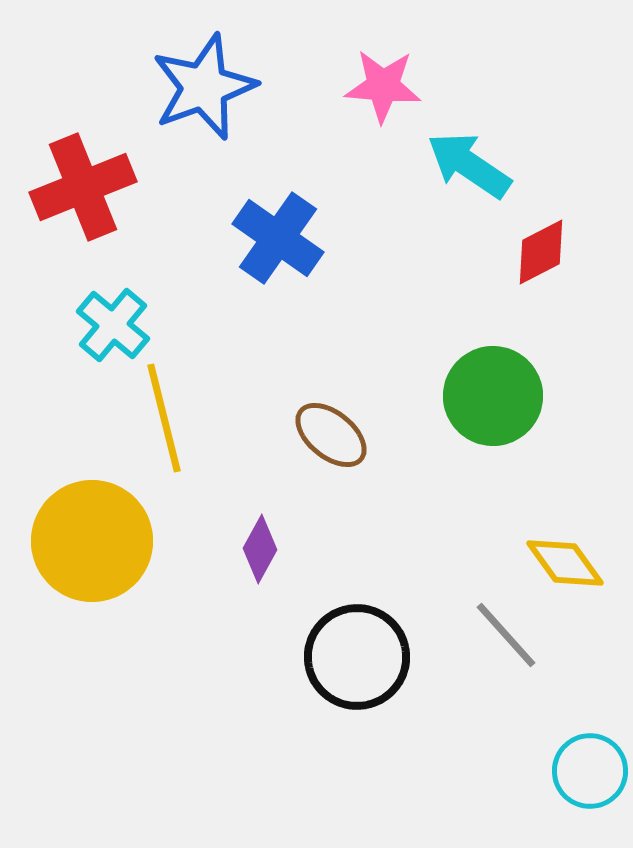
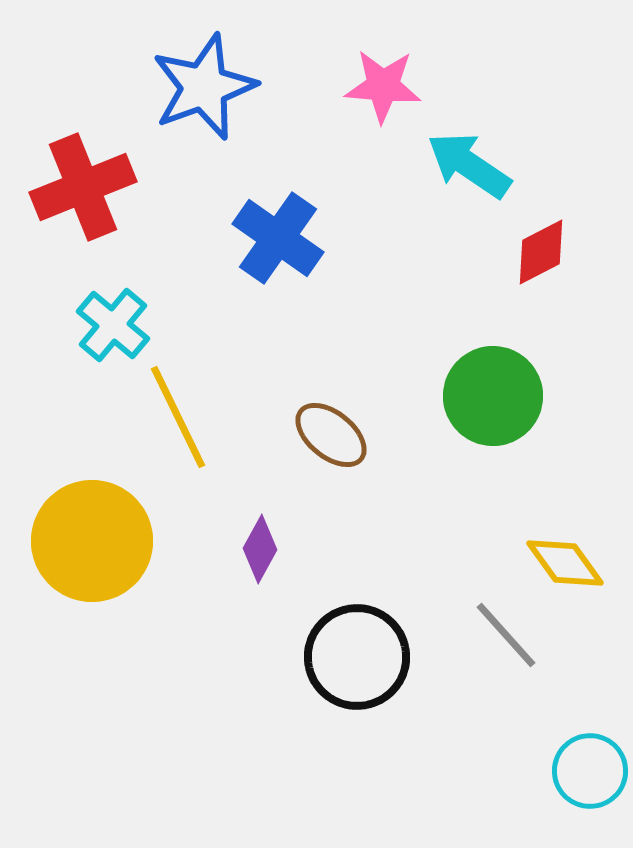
yellow line: moved 14 px right, 1 px up; rotated 12 degrees counterclockwise
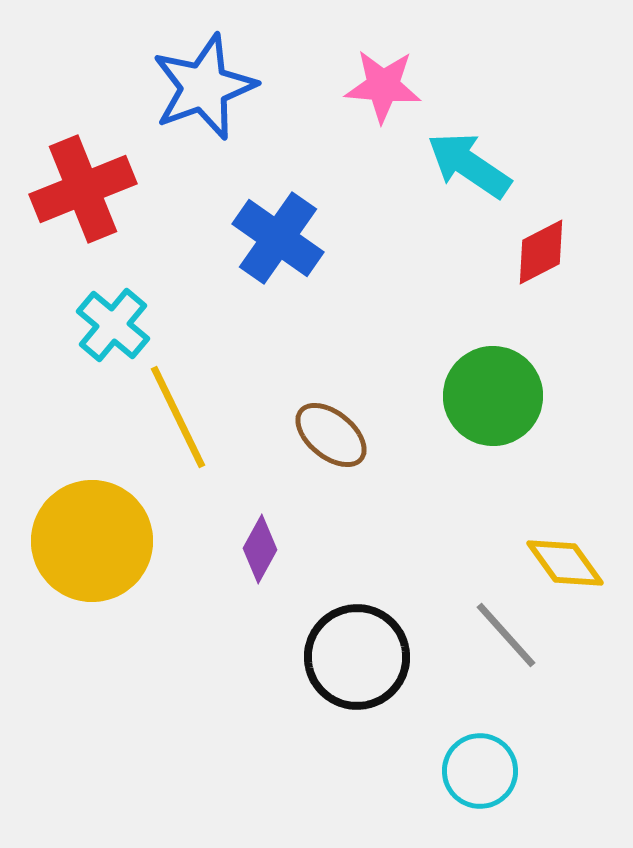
red cross: moved 2 px down
cyan circle: moved 110 px left
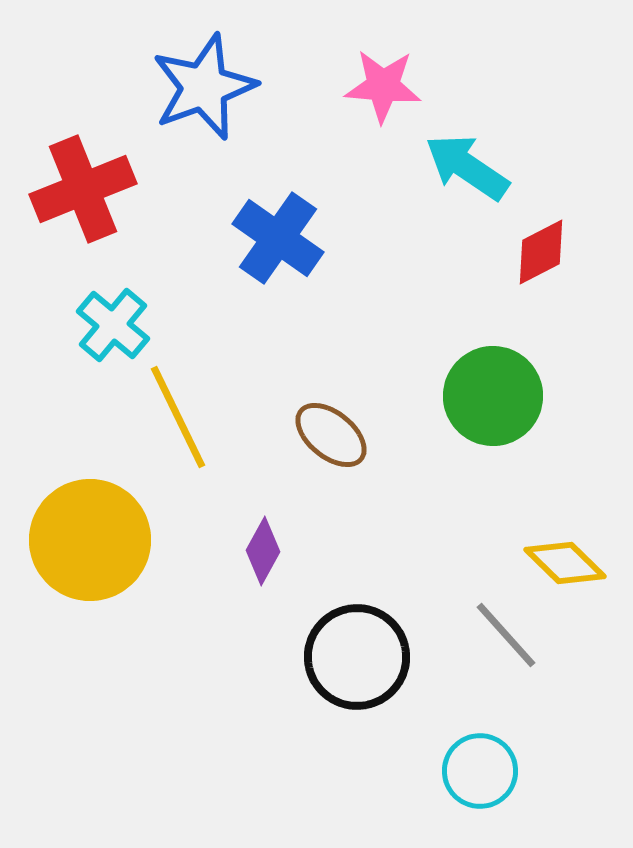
cyan arrow: moved 2 px left, 2 px down
yellow circle: moved 2 px left, 1 px up
purple diamond: moved 3 px right, 2 px down
yellow diamond: rotated 10 degrees counterclockwise
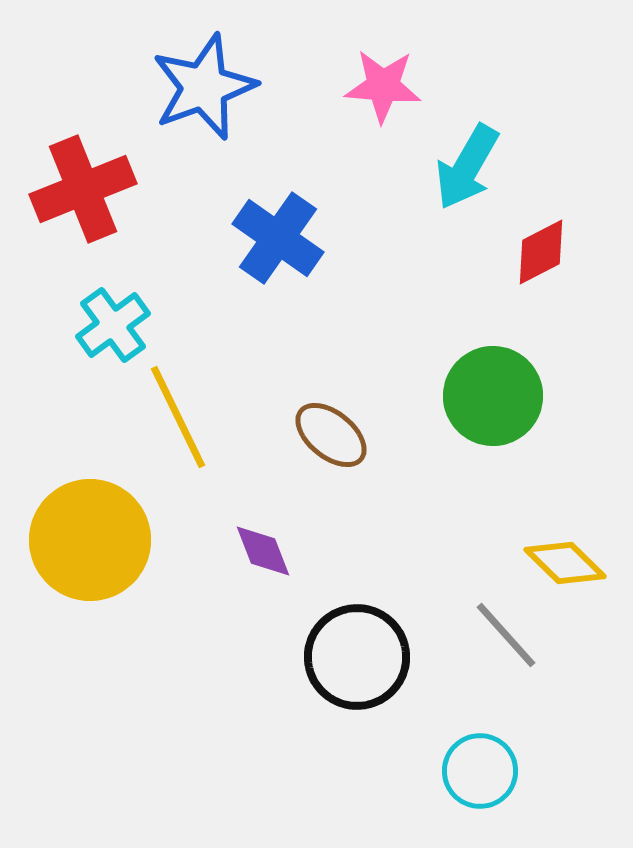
cyan arrow: rotated 94 degrees counterclockwise
cyan cross: rotated 14 degrees clockwise
purple diamond: rotated 50 degrees counterclockwise
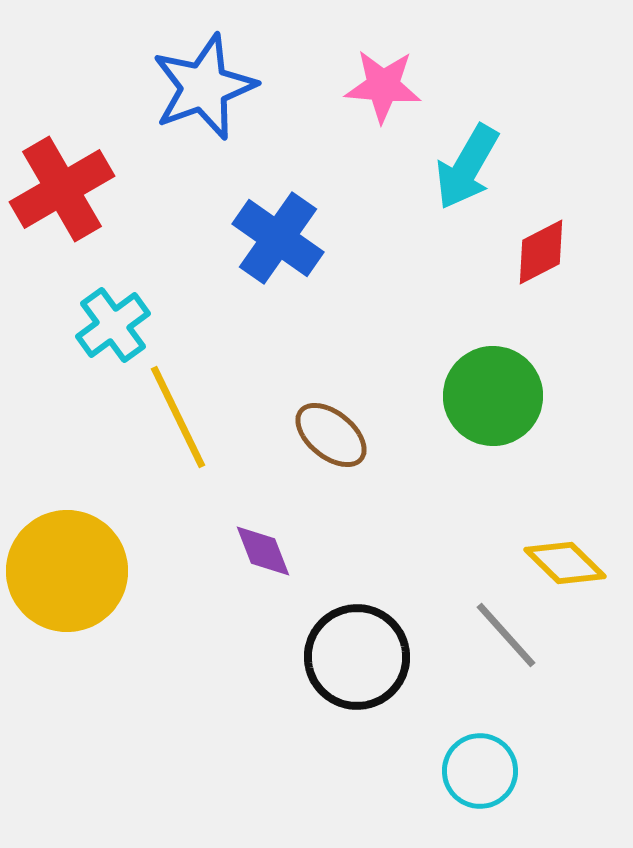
red cross: moved 21 px left; rotated 8 degrees counterclockwise
yellow circle: moved 23 px left, 31 px down
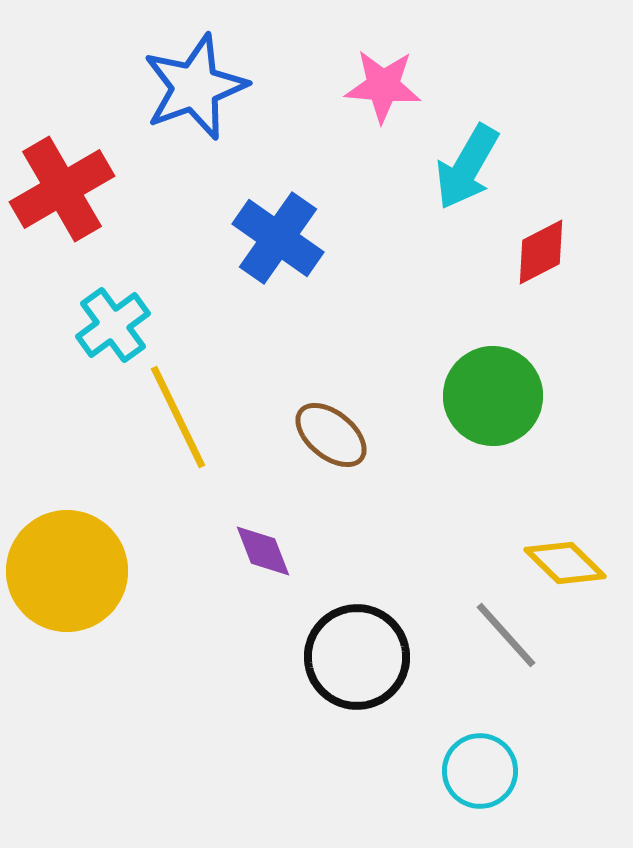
blue star: moved 9 px left
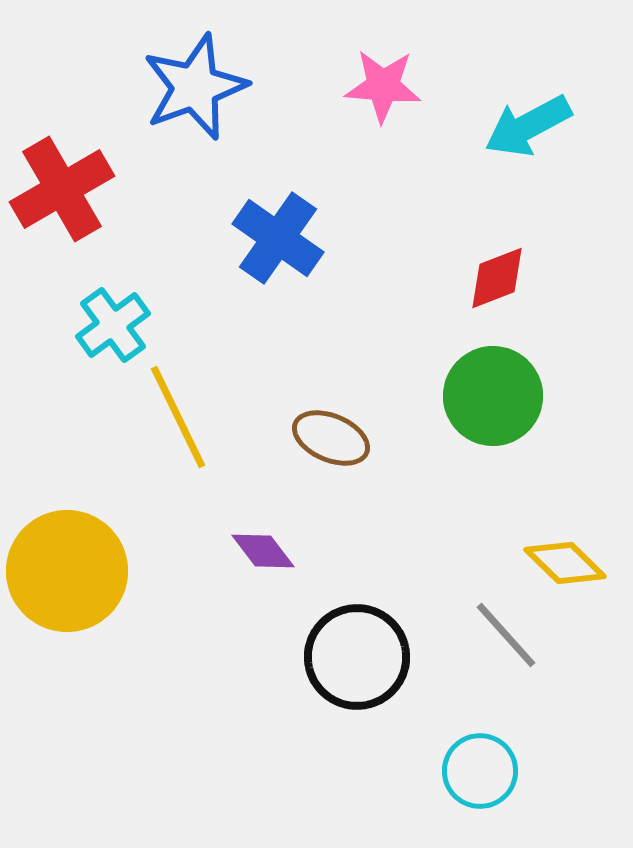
cyan arrow: moved 61 px right, 41 px up; rotated 32 degrees clockwise
red diamond: moved 44 px left, 26 px down; rotated 6 degrees clockwise
brown ellipse: moved 3 px down; rotated 16 degrees counterclockwise
purple diamond: rotated 16 degrees counterclockwise
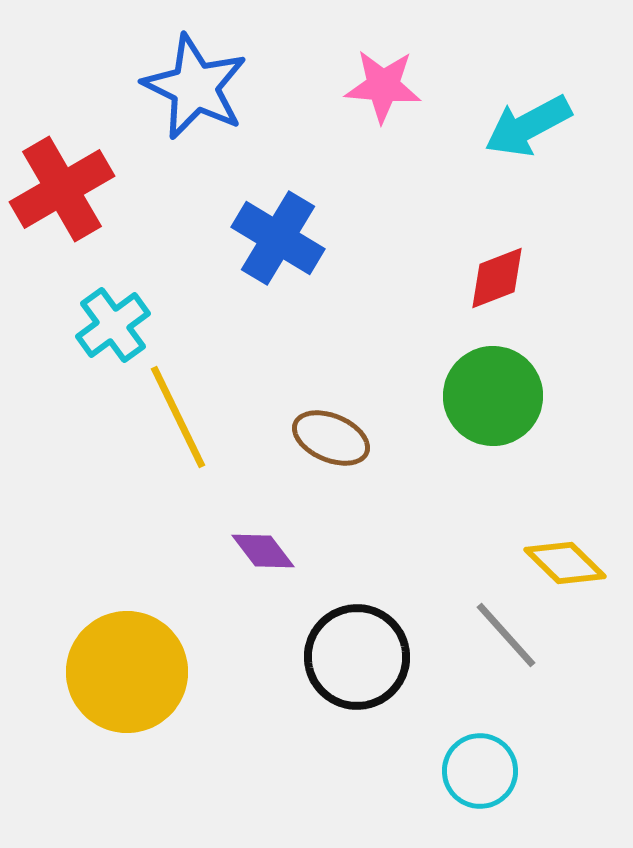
blue star: rotated 26 degrees counterclockwise
blue cross: rotated 4 degrees counterclockwise
yellow circle: moved 60 px right, 101 px down
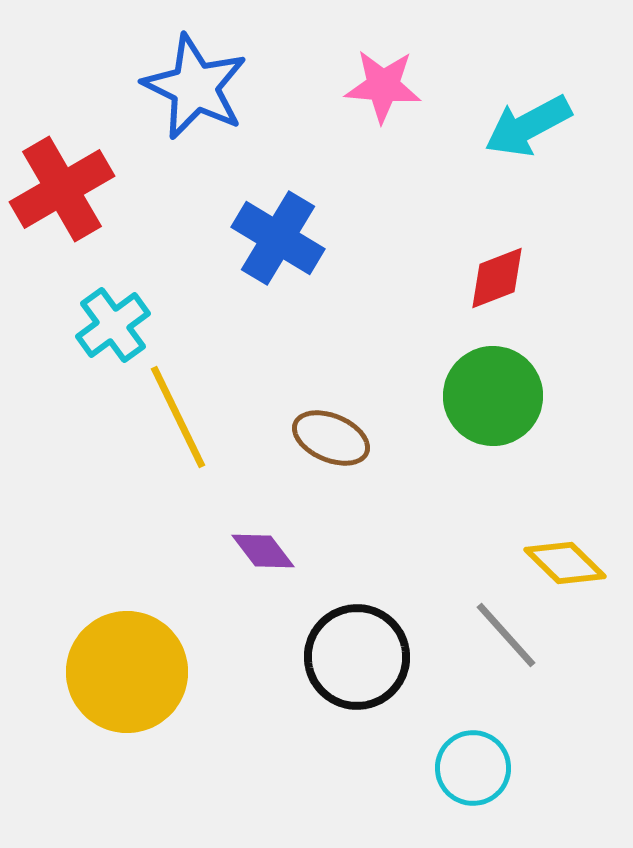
cyan circle: moved 7 px left, 3 px up
